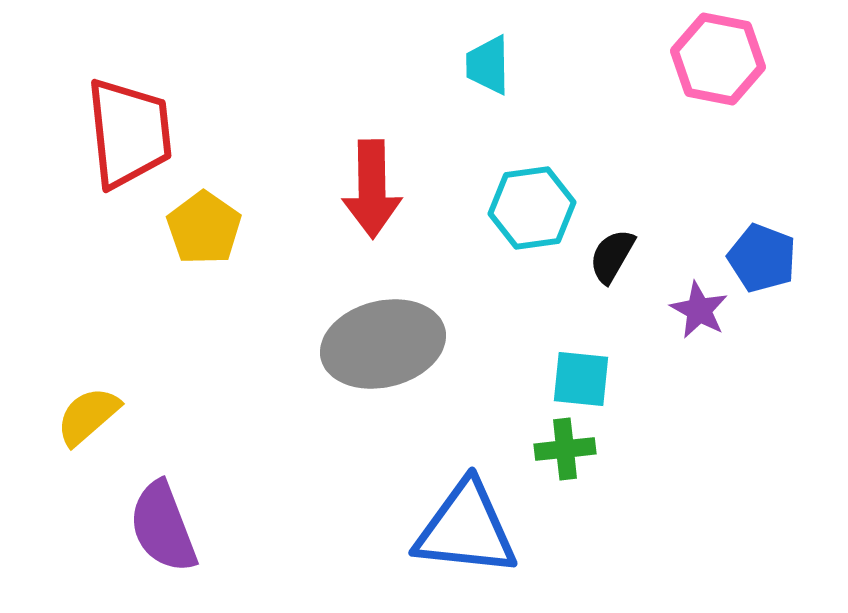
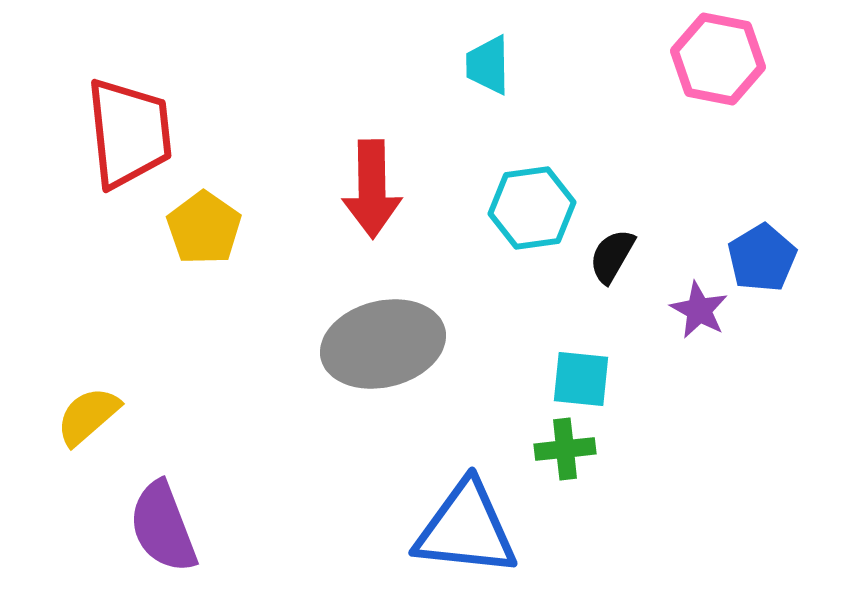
blue pentagon: rotated 20 degrees clockwise
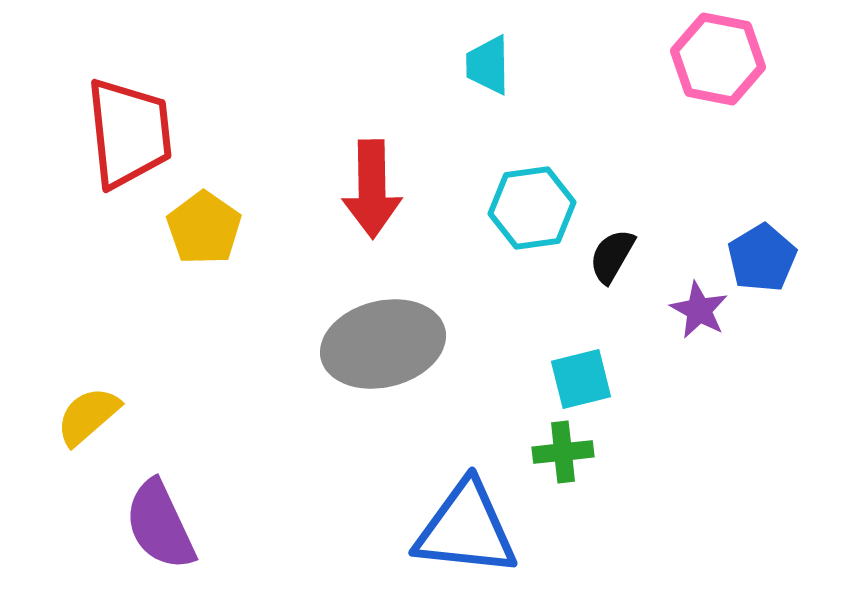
cyan square: rotated 20 degrees counterclockwise
green cross: moved 2 px left, 3 px down
purple semicircle: moved 3 px left, 2 px up; rotated 4 degrees counterclockwise
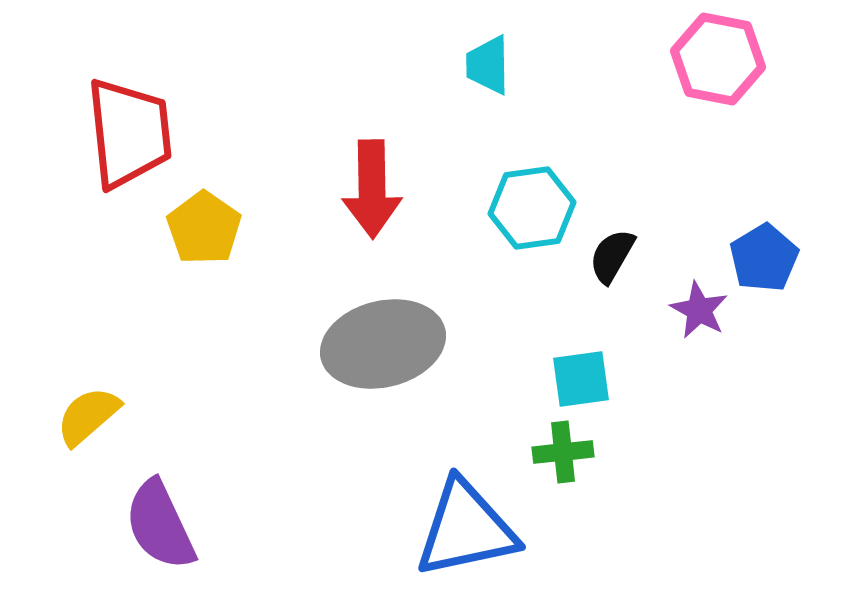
blue pentagon: moved 2 px right
cyan square: rotated 6 degrees clockwise
blue triangle: rotated 18 degrees counterclockwise
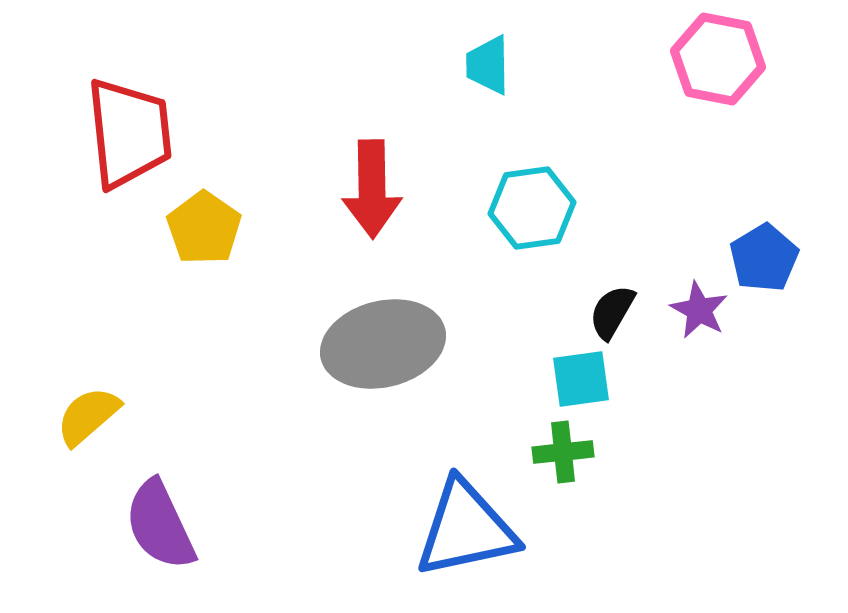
black semicircle: moved 56 px down
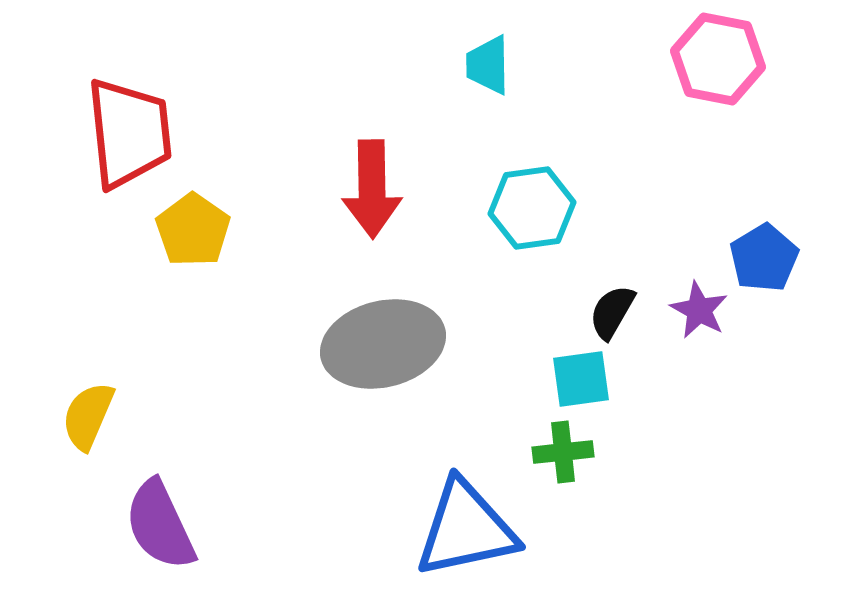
yellow pentagon: moved 11 px left, 2 px down
yellow semicircle: rotated 26 degrees counterclockwise
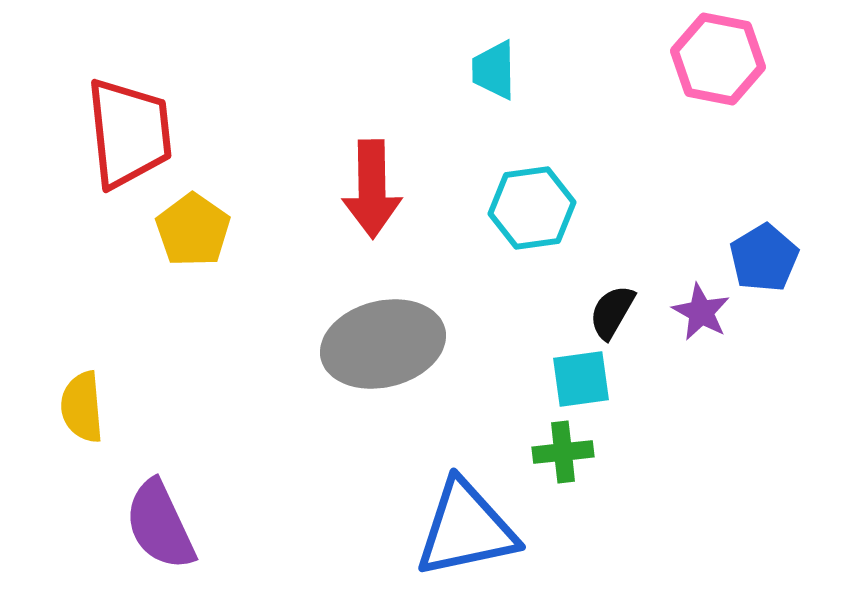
cyan trapezoid: moved 6 px right, 5 px down
purple star: moved 2 px right, 2 px down
yellow semicircle: moved 6 px left, 9 px up; rotated 28 degrees counterclockwise
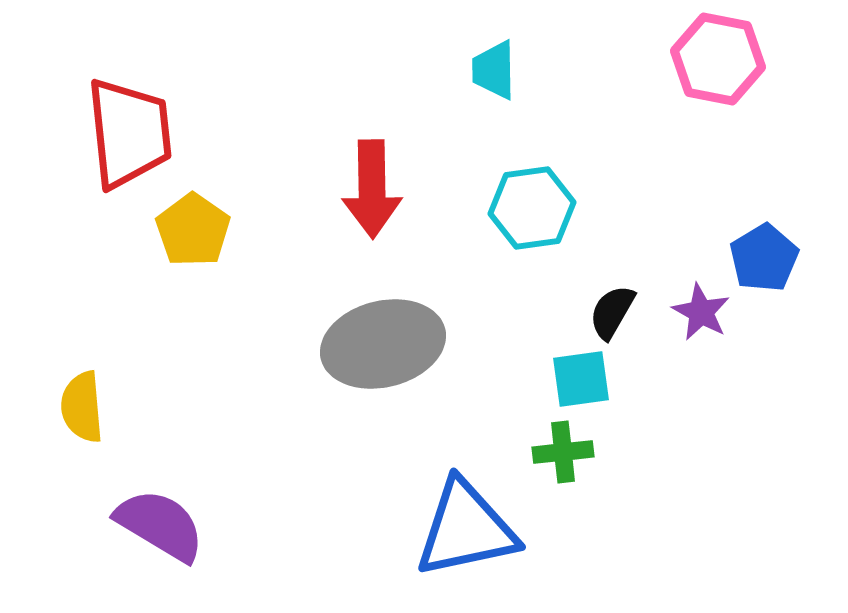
purple semicircle: rotated 146 degrees clockwise
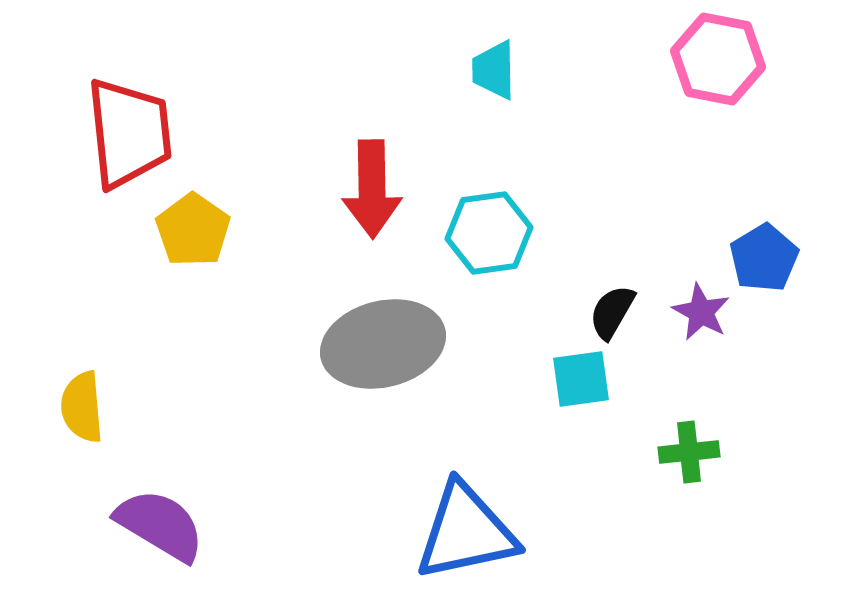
cyan hexagon: moved 43 px left, 25 px down
green cross: moved 126 px right
blue triangle: moved 3 px down
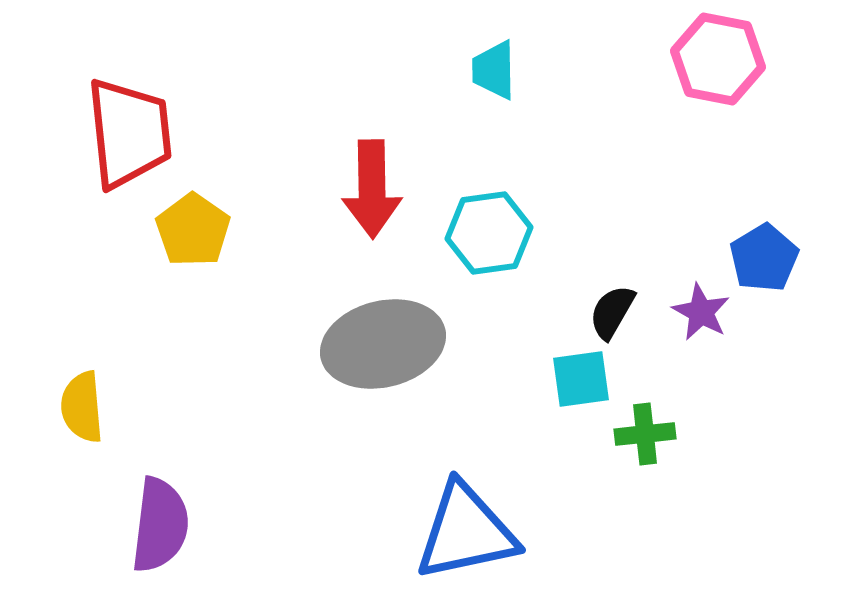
green cross: moved 44 px left, 18 px up
purple semicircle: rotated 66 degrees clockwise
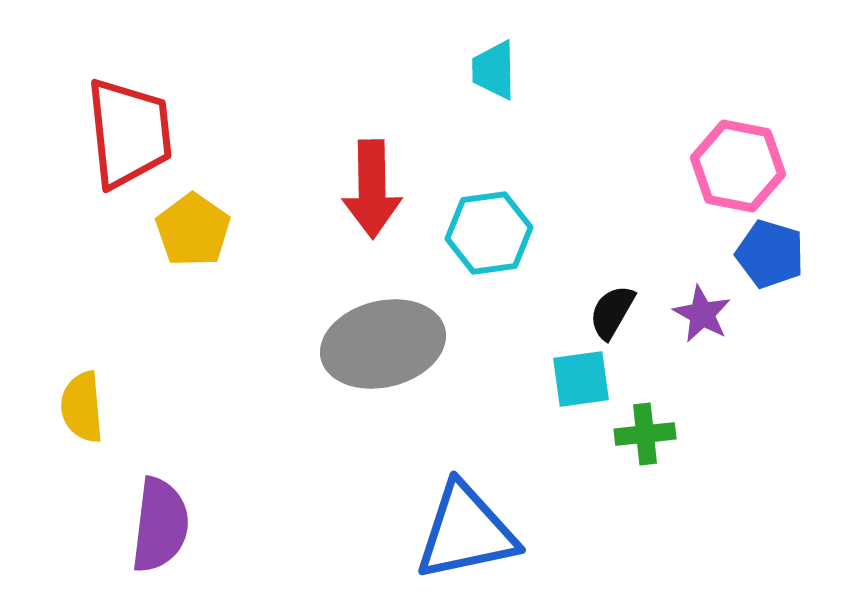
pink hexagon: moved 20 px right, 107 px down
blue pentagon: moved 6 px right, 4 px up; rotated 24 degrees counterclockwise
purple star: moved 1 px right, 2 px down
